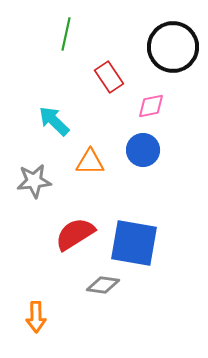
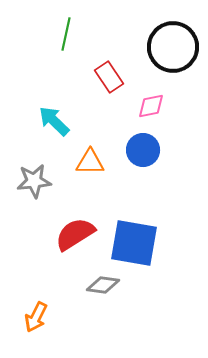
orange arrow: rotated 28 degrees clockwise
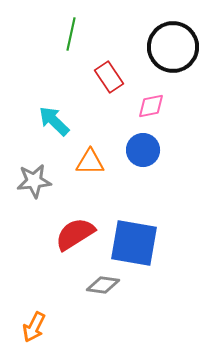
green line: moved 5 px right
orange arrow: moved 2 px left, 10 px down
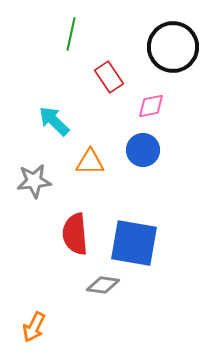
red semicircle: rotated 63 degrees counterclockwise
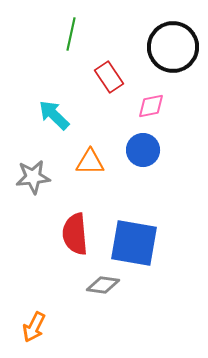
cyan arrow: moved 6 px up
gray star: moved 1 px left, 4 px up
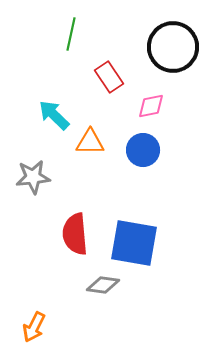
orange triangle: moved 20 px up
